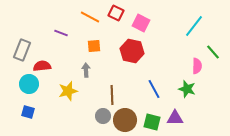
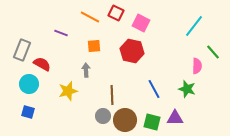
red semicircle: moved 2 px up; rotated 36 degrees clockwise
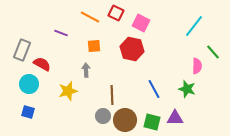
red hexagon: moved 2 px up
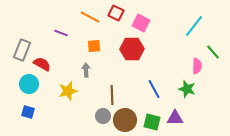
red hexagon: rotated 15 degrees counterclockwise
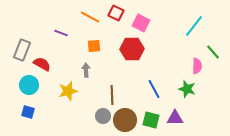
cyan circle: moved 1 px down
green square: moved 1 px left, 2 px up
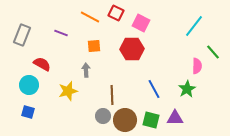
gray rectangle: moved 15 px up
green star: rotated 24 degrees clockwise
